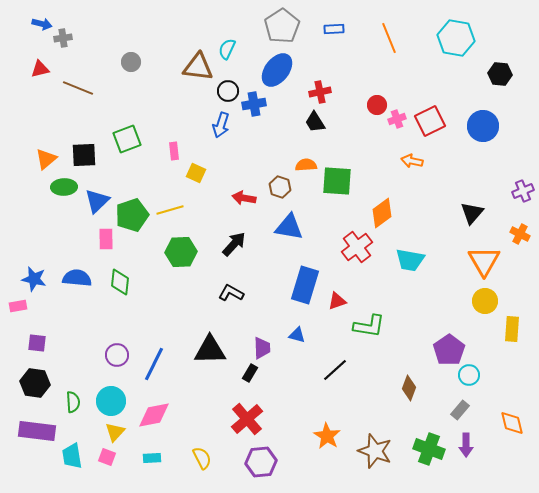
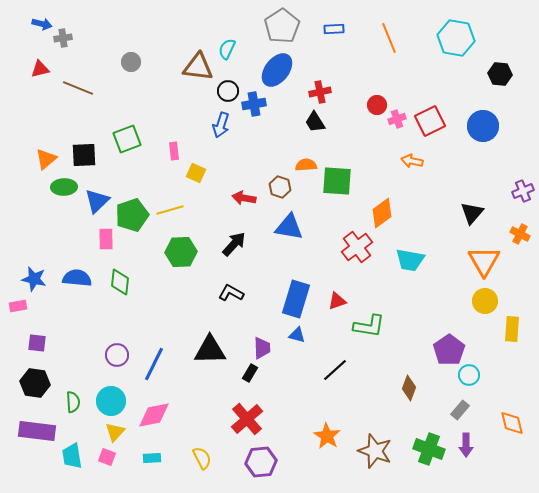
blue rectangle at (305, 285): moved 9 px left, 14 px down
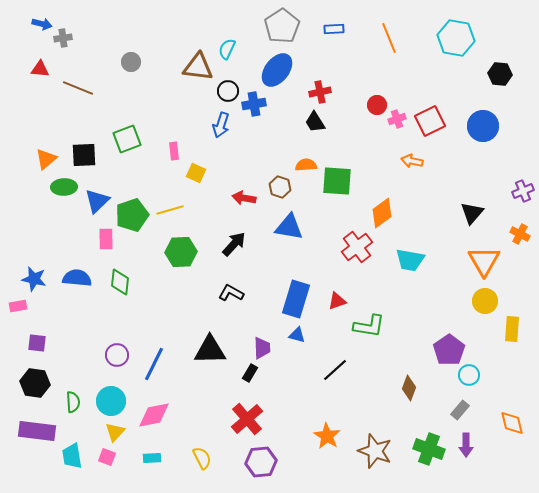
red triangle at (40, 69): rotated 18 degrees clockwise
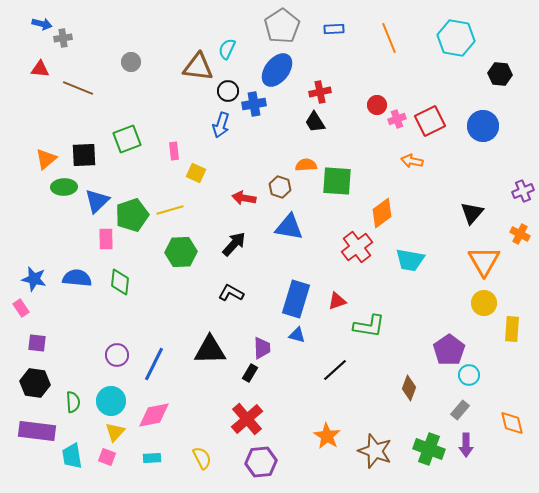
yellow circle at (485, 301): moved 1 px left, 2 px down
pink rectangle at (18, 306): moved 3 px right, 2 px down; rotated 66 degrees clockwise
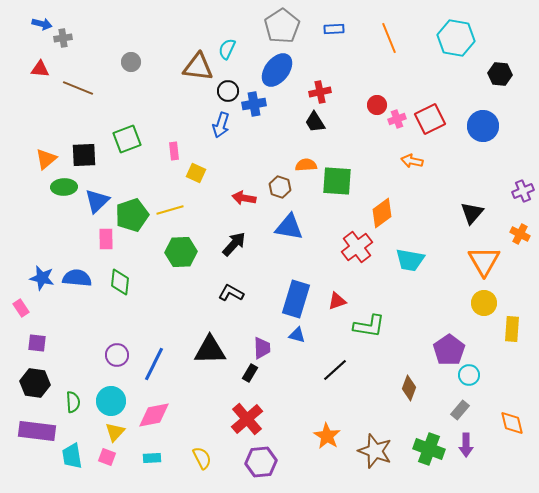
red square at (430, 121): moved 2 px up
blue star at (34, 279): moved 8 px right, 1 px up
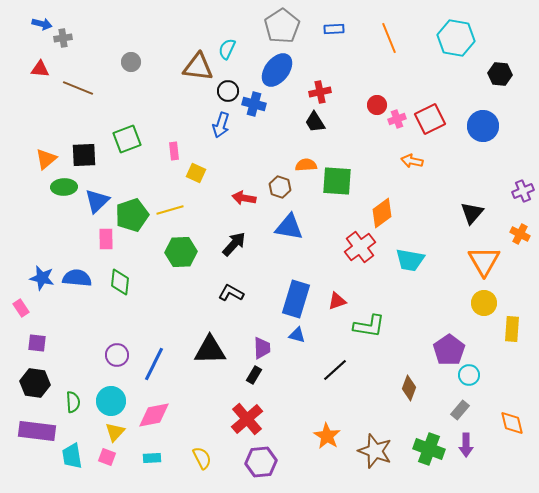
blue cross at (254, 104): rotated 25 degrees clockwise
red cross at (357, 247): moved 3 px right
black rectangle at (250, 373): moved 4 px right, 2 px down
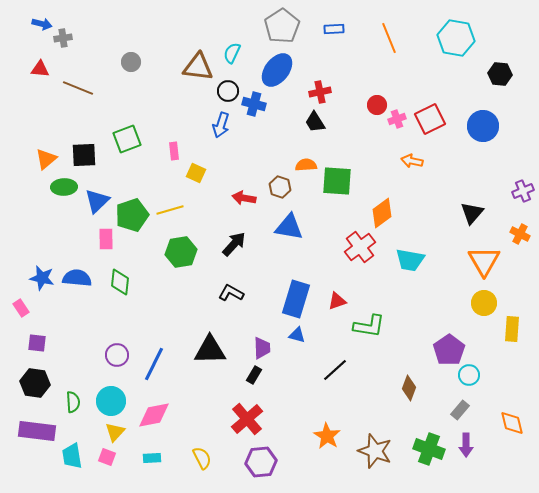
cyan semicircle at (227, 49): moved 5 px right, 4 px down
green hexagon at (181, 252): rotated 8 degrees counterclockwise
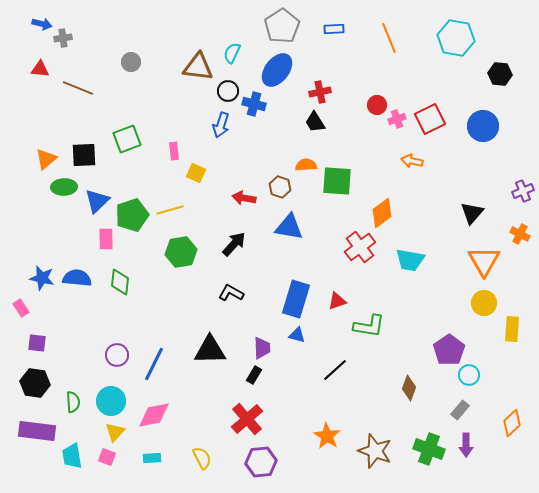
orange diamond at (512, 423): rotated 60 degrees clockwise
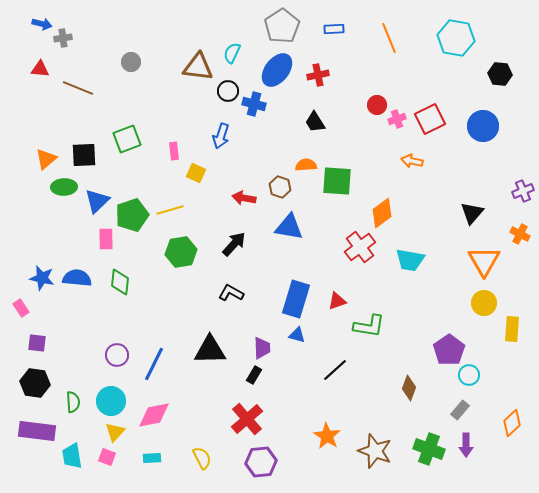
red cross at (320, 92): moved 2 px left, 17 px up
blue arrow at (221, 125): moved 11 px down
